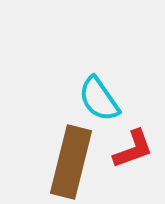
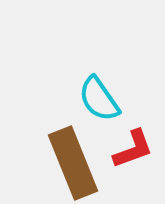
brown rectangle: moved 2 px right, 1 px down; rotated 36 degrees counterclockwise
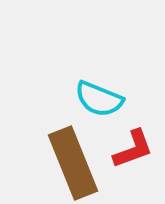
cyan semicircle: rotated 33 degrees counterclockwise
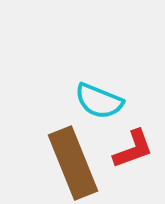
cyan semicircle: moved 2 px down
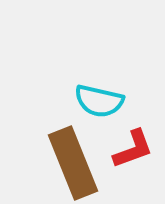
cyan semicircle: rotated 9 degrees counterclockwise
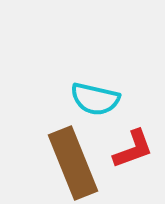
cyan semicircle: moved 4 px left, 2 px up
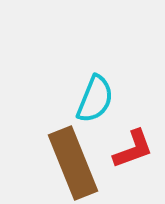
cyan semicircle: rotated 81 degrees counterclockwise
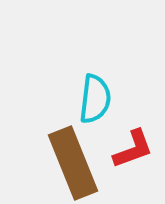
cyan semicircle: rotated 15 degrees counterclockwise
